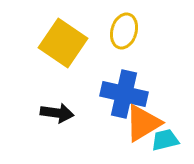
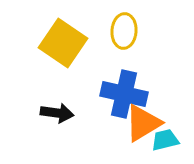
yellow ellipse: rotated 12 degrees counterclockwise
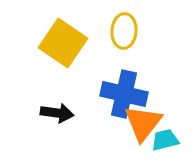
orange triangle: rotated 21 degrees counterclockwise
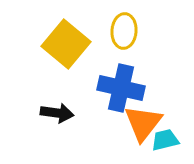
yellow square: moved 3 px right, 1 px down; rotated 6 degrees clockwise
blue cross: moved 3 px left, 6 px up
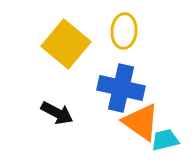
black arrow: rotated 20 degrees clockwise
orange triangle: moved 2 px left, 1 px up; rotated 33 degrees counterclockwise
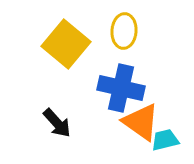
black arrow: moved 10 px down; rotated 20 degrees clockwise
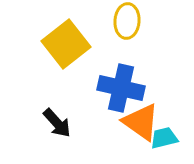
yellow ellipse: moved 3 px right, 10 px up
yellow square: rotated 12 degrees clockwise
cyan trapezoid: moved 1 px left, 2 px up
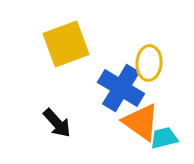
yellow ellipse: moved 22 px right, 42 px down
yellow square: rotated 18 degrees clockwise
blue cross: rotated 18 degrees clockwise
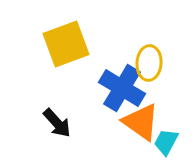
blue cross: moved 1 px right
cyan trapezoid: moved 2 px right, 4 px down; rotated 48 degrees counterclockwise
